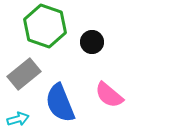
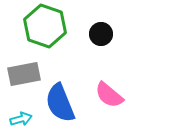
black circle: moved 9 px right, 8 px up
gray rectangle: rotated 28 degrees clockwise
cyan arrow: moved 3 px right
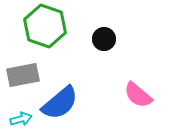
black circle: moved 3 px right, 5 px down
gray rectangle: moved 1 px left, 1 px down
pink semicircle: moved 29 px right
blue semicircle: rotated 108 degrees counterclockwise
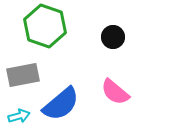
black circle: moved 9 px right, 2 px up
pink semicircle: moved 23 px left, 3 px up
blue semicircle: moved 1 px right, 1 px down
cyan arrow: moved 2 px left, 3 px up
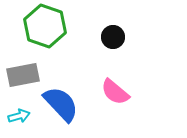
blue semicircle: rotated 93 degrees counterclockwise
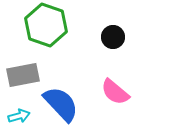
green hexagon: moved 1 px right, 1 px up
